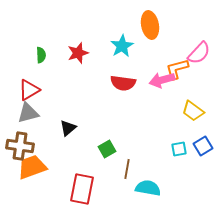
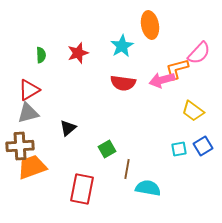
brown cross: rotated 12 degrees counterclockwise
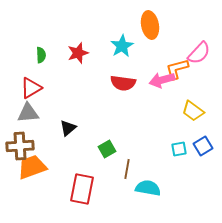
red triangle: moved 2 px right, 2 px up
gray triangle: rotated 10 degrees clockwise
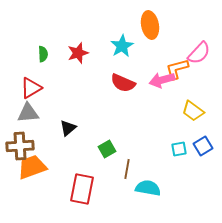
green semicircle: moved 2 px right, 1 px up
red semicircle: rotated 15 degrees clockwise
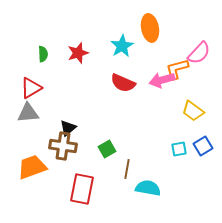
orange ellipse: moved 3 px down
brown cross: moved 43 px right; rotated 12 degrees clockwise
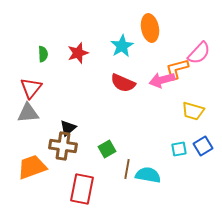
red triangle: rotated 20 degrees counterclockwise
yellow trapezoid: rotated 20 degrees counterclockwise
cyan semicircle: moved 13 px up
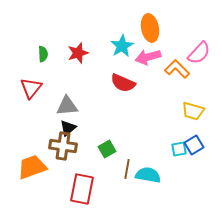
orange L-shape: rotated 60 degrees clockwise
pink arrow: moved 14 px left, 23 px up
gray triangle: moved 39 px right, 7 px up
blue square: moved 9 px left, 1 px up
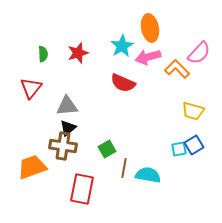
brown line: moved 3 px left, 1 px up
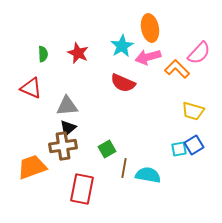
red star: rotated 30 degrees counterclockwise
red triangle: rotated 45 degrees counterclockwise
brown cross: rotated 16 degrees counterclockwise
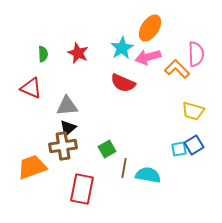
orange ellipse: rotated 44 degrees clockwise
cyan star: moved 2 px down
pink semicircle: moved 3 px left, 1 px down; rotated 45 degrees counterclockwise
